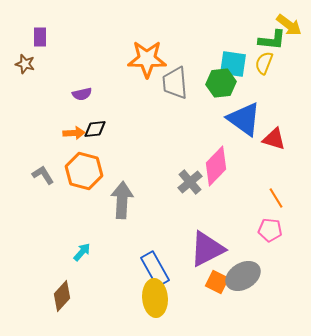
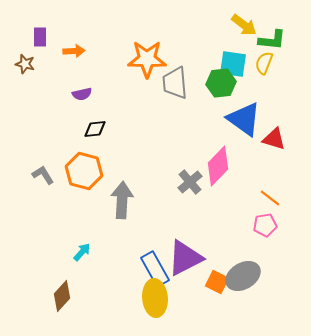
yellow arrow: moved 45 px left
orange arrow: moved 82 px up
pink diamond: moved 2 px right
orange line: moved 6 px left; rotated 20 degrees counterclockwise
pink pentagon: moved 5 px left, 5 px up; rotated 15 degrees counterclockwise
purple triangle: moved 22 px left, 9 px down
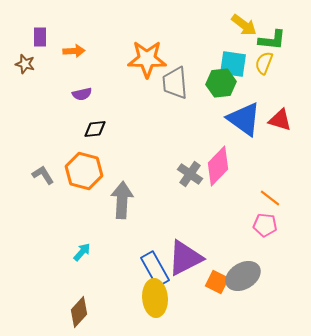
red triangle: moved 6 px right, 19 px up
gray cross: moved 8 px up; rotated 15 degrees counterclockwise
pink pentagon: rotated 15 degrees clockwise
brown diamond: moved 17 px right, 16 px down
